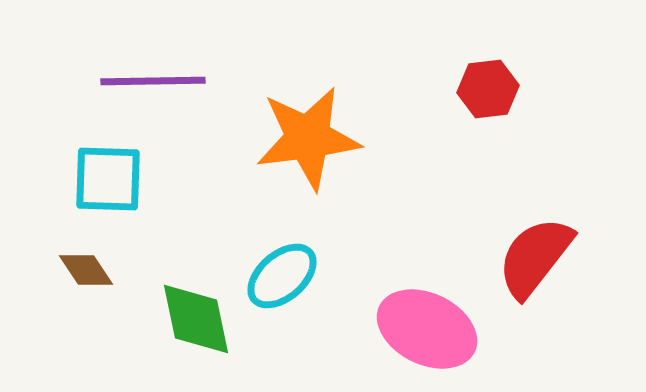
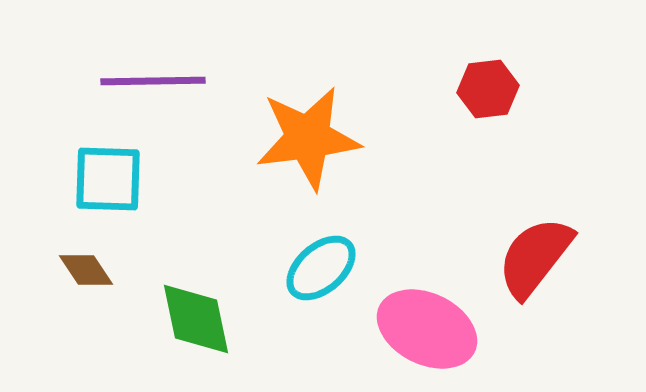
cyan ellipse: moved 39 px right, 8 px up
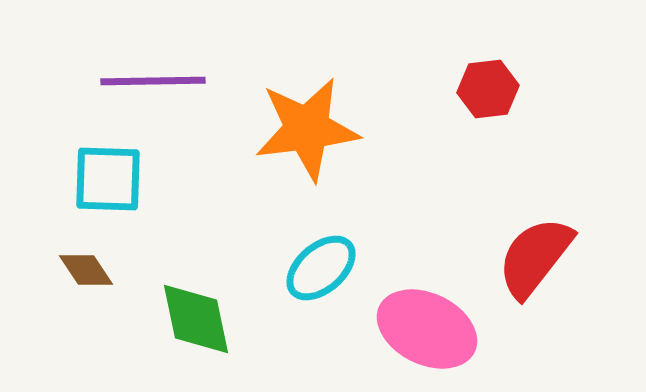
orange star: moved 1 px left, 9 px up
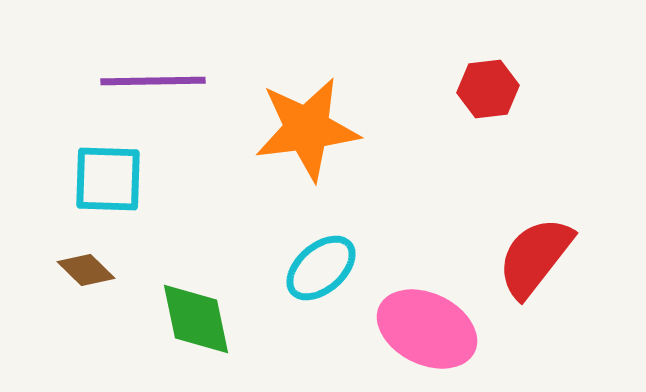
brown diamond: rotated 12 degrees counterclockwise
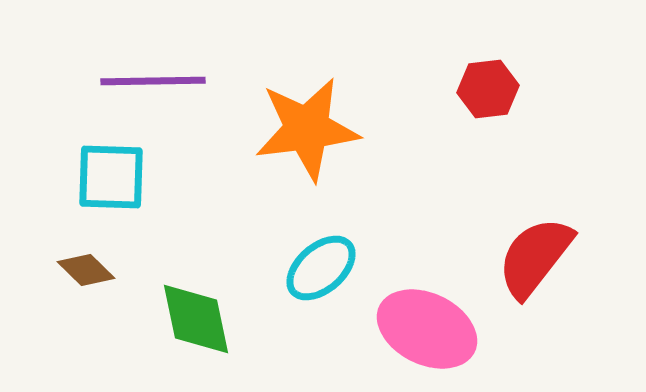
cyan square: moved 3 px right, 2 px up
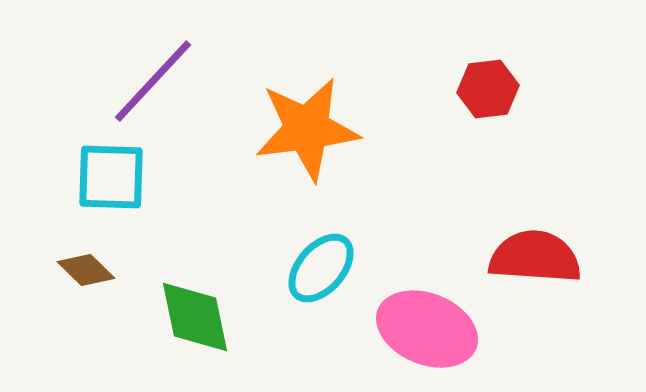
purple line: rotated 46 degrees counterclockwise
red semicircle: rotated 56 degrees clockwise
cyan ellipse: rotated 8 degrees counterclockwise
green diamond: moved 1 px left, 2 px up
pink ellipse: rotated 4 degrees counterclockwise
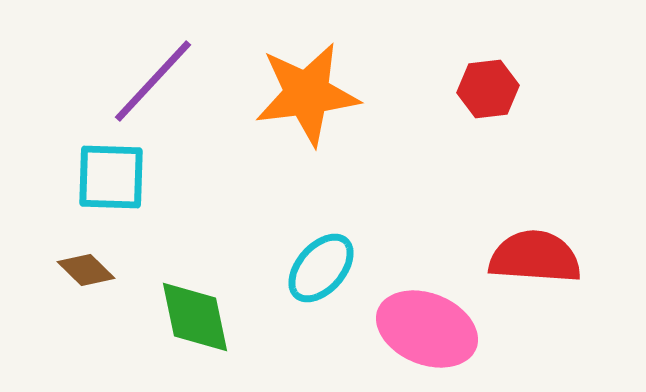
orange star: moved 35 px up
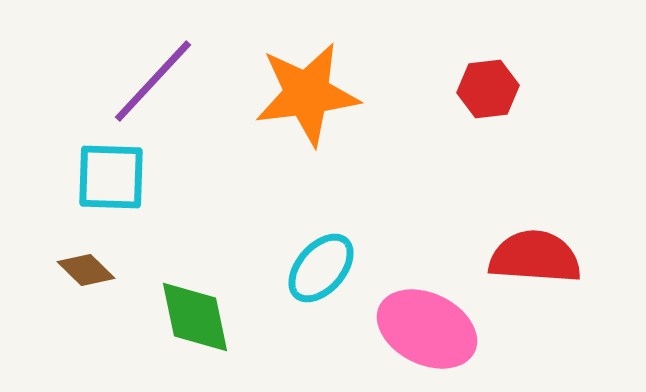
pink ellipse: rotated 4 degrees clockwise
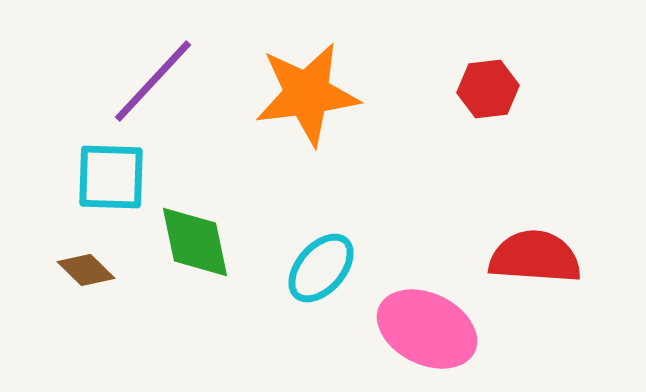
green diamond: moved 75 px up
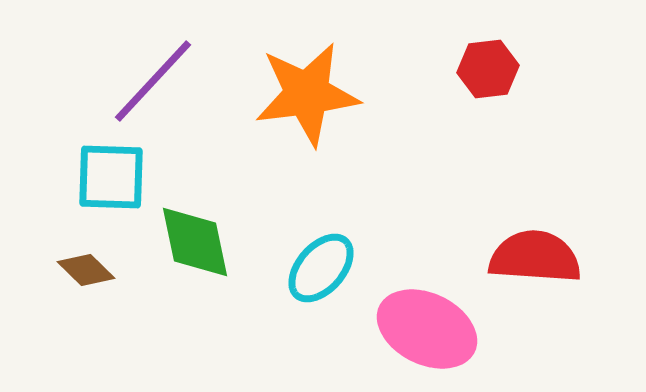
red hexagon: moved 20 px up
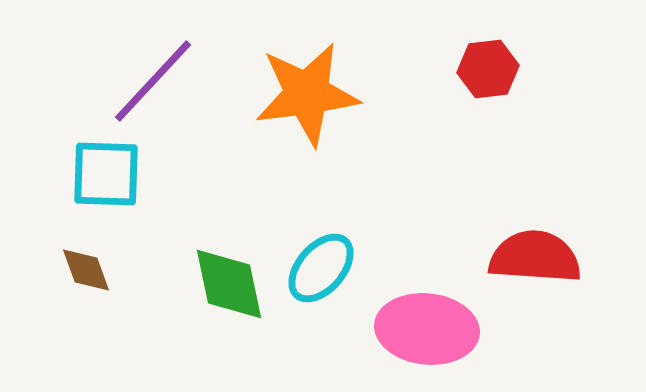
cyan square: moved 5 px left, 3 px up
green diamond: moved 34 px right, 42 px down
brown diamond: rotated 26 degrees clockwise
pink ellipse: rotated 20 degrees counterclockwise
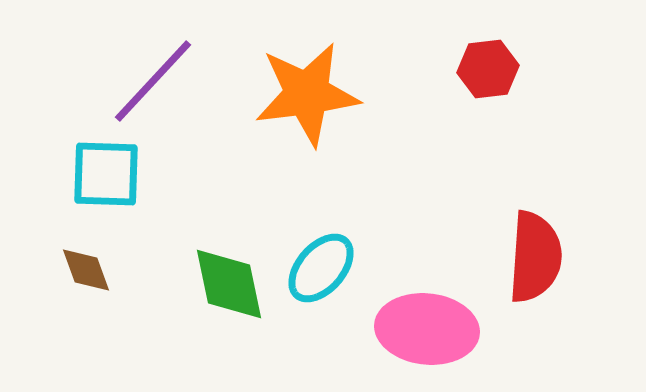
red semicircle: rotated 90 degrees clockwise
